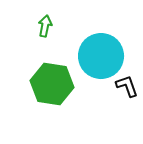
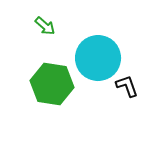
green arrow: rotated 120 degrees clockwise
cyan circle: moved 3 px left, 2 px down
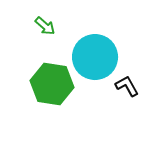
cyan circle: moved 3 px left, 1 px up
black L-shape: rotated 10 degrees counterclockwise
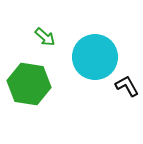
green arrow: moved 11 px down
green hexagon: moved 23 px left
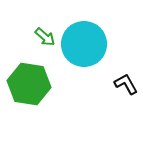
cyan circle: moved 11 px left, 13 px up
black L-shape: moved 1 px left, 2 px up
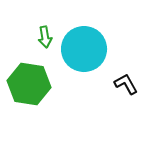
green arrow: rotated 40 degrees clockwise
cyan circle: moved 5 px down
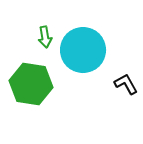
cyan circle: moved 1 px left, 1 px down
green hexagon: moved 2 px right
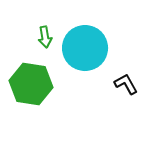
cyan circle: moved 2 px right, 2 px up
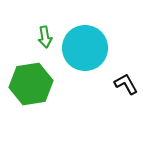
green hexagon: rotated 18 degrees counterclockwise
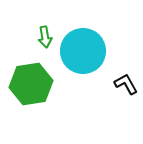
cyan circle: moved 2 px left, 3 px down
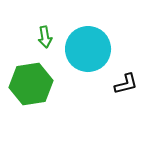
cyan circle: moved 5 px right, 2 px up
black L-shape: rotated 105 degrees clockwise
